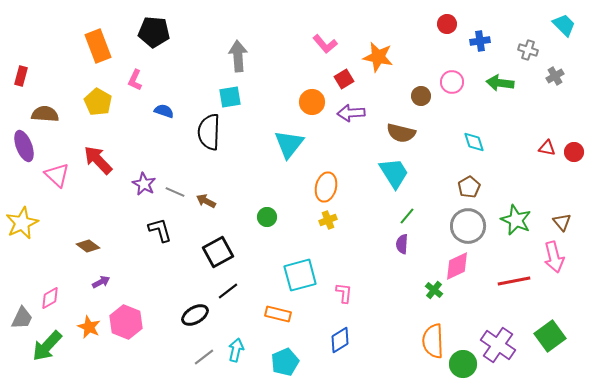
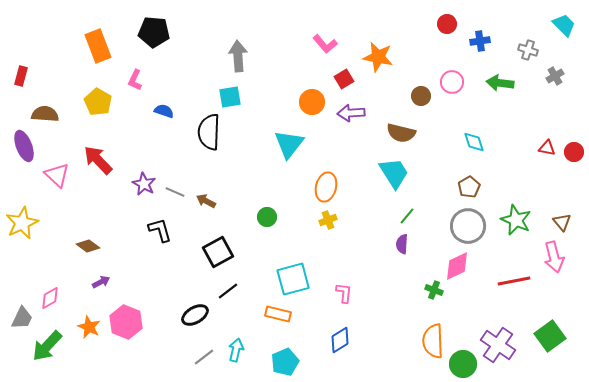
cyan square at (300, 275): moved 7 px left, 4 px down
green cross at (434, 290): rotated 18 degrees counterclockwise
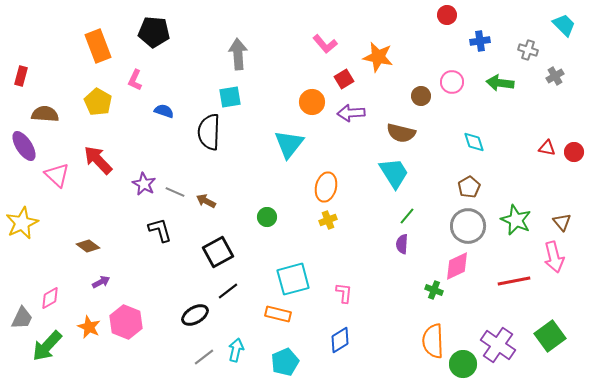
red circle at (447, 24): moved 9 px up
gray arrow at (238, 56): moved 2 px up
purple ellipse at (24, 146): rotated 12 degrees counterclockwise
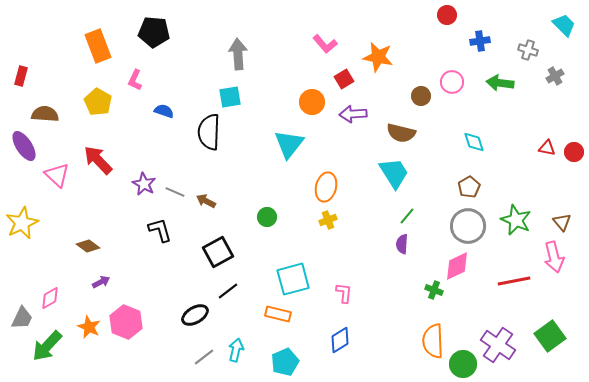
purple arrow at (351, 113): moved 2 px right, 1 px down
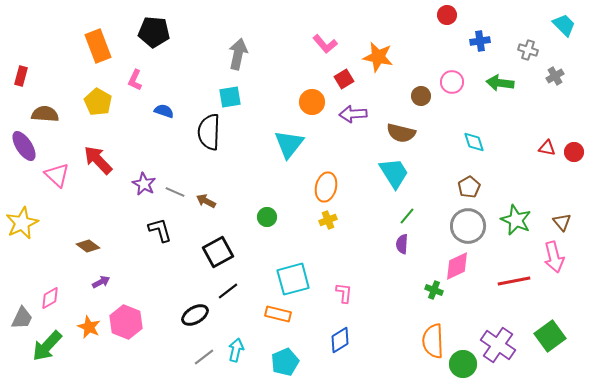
gray arrow at (238, 54): rotated 16 degrees clockwise
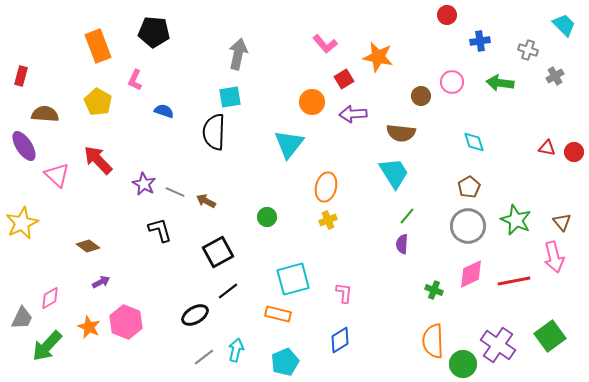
black semicircle at (209, 132): moved 5 px right
brown semicircle at (401, 133): rotated 8 degrees counterclockwise
pink diamond at (457, 266): moved 14 px right, 8 px down
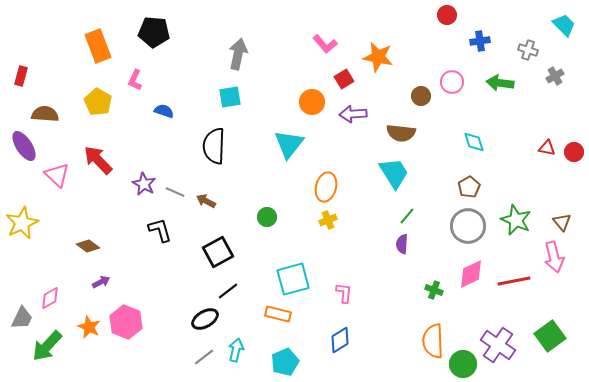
black semicircle at (214, 132): moved 14 px down
black ellipse at (195, 315): moved 10 px right, 4 px down
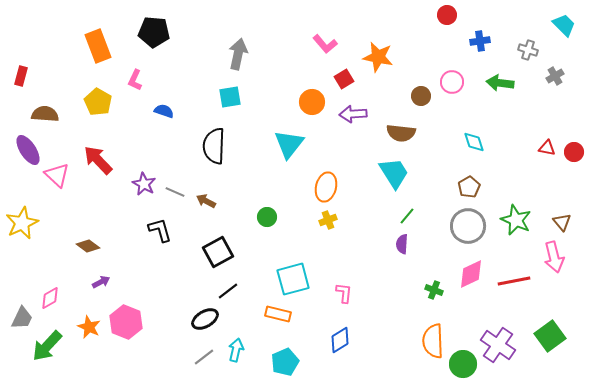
purple ellipse at (24, 146): moved 4 px right, 4 px down
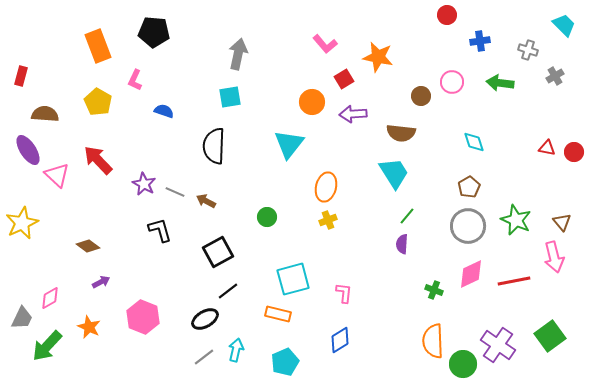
pink hexagon at (126, 322): moved 17 px right, 5 px up
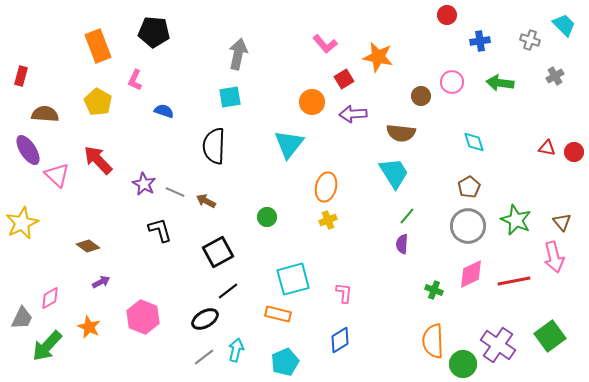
gray cross at (528, 50): moved 2 px right, 10 px up
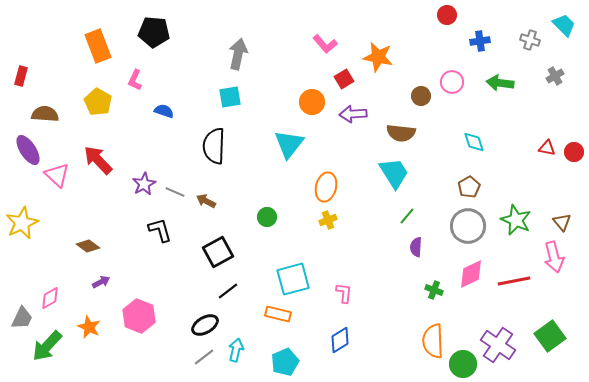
purple star at (144, 184): rotated 15 degrees clockwise
purple semicircle at (402, 244): moved 14 px right, 3 px down
pink hexagon at (143, 317): moved 4 px left, 1 px up
black ellipse at (205, 319): moved 6 px down
